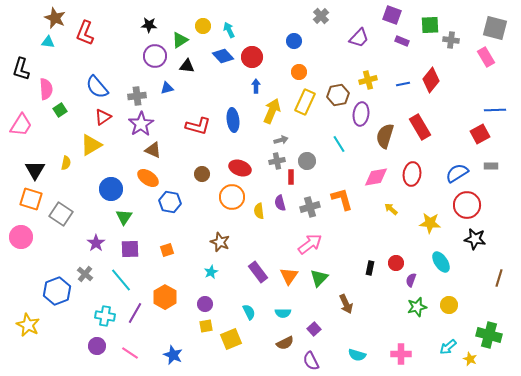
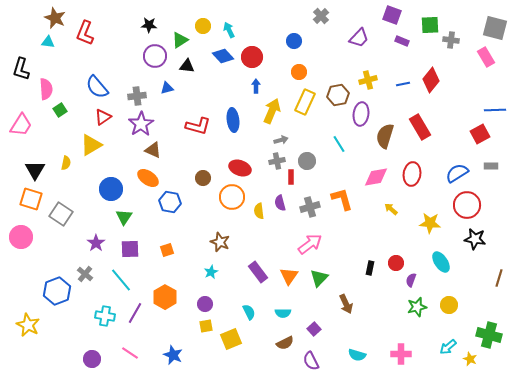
brown circle at (202, 174): moved 1 px right, 4 px down
purple circle at (97, 346): moved 5 px left, 13 px down
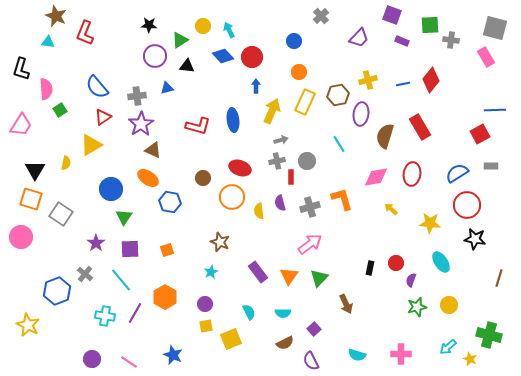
brown star at (55, 18): moved 1 px right, 2 px up
pink line at (130, 353): moved 1 px left, 9 px down
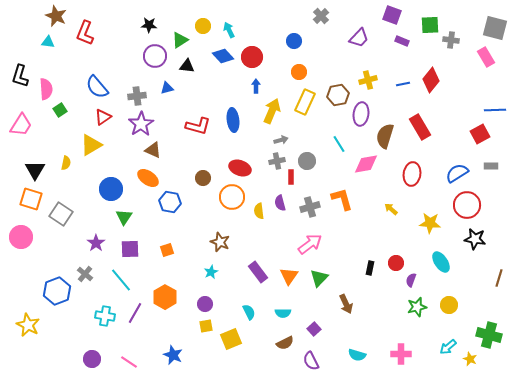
black L-shape at (21, 69): moved 1 px left, 7 px down
pink diamond at (376, 177): moved 10 px left, 13 px up
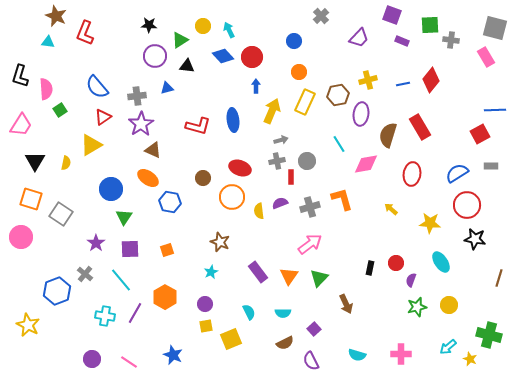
brown semicircle at (385, 136): moved 3 px right, 1 px up
black triangle at (35, 170): moved 9 px up
purple semicircle at (280, 203): rotated 84 degrees clockwise
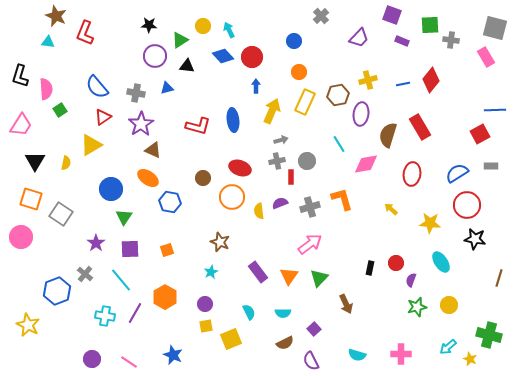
gray cross at (137, 96): moved 1 px left, 3 px up; rotated 18 degrees clockwise
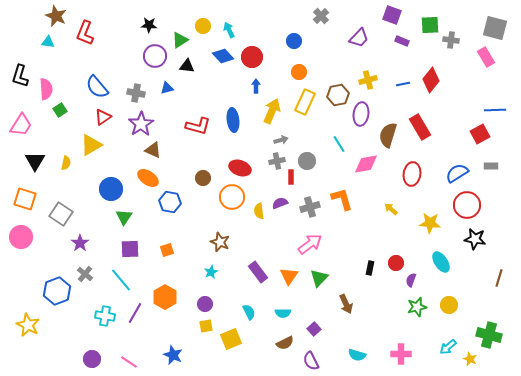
orange square at (31, 199): moved 6 px left
purple star at (96, 243): moved 16 px left
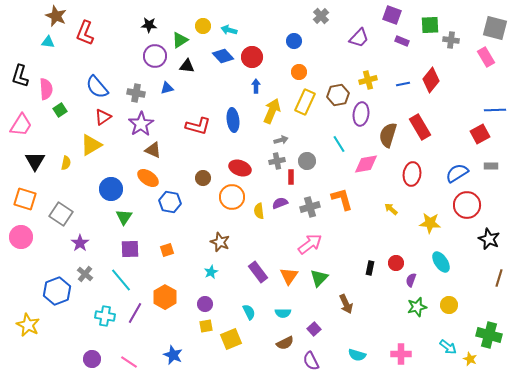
cyan arrow at (229, 30): rotated 49 degrees counterclockwise
black star at (475, 239): moved 14 px right; rotated 15 degrees clockwise
cyan arrow at (448, 347): rotated 102 degrees counterclockwise
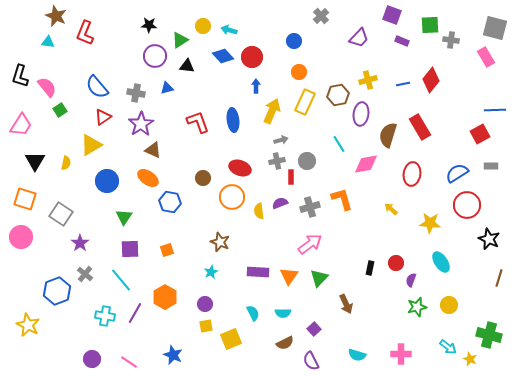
pink semicircle at (46, 89): moved 1 px right, 2 px up; rotated 35 degrees counterclockwise
red L-shape at (198, 126): moved 4 px up; rotated 125 degrees counterclockwise
blue circle at (111, 189): moved 4 px left, 8 px up
purple rectangle at (258, 272): rotated 50 degrees counterclockwise
cyan semicircle at (249, 312): moved 4 px right, 1 px down
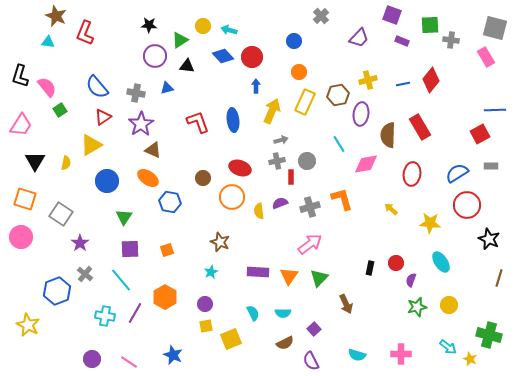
brown semicircle at (388, 135): rotated 15 degrees counterclockwise
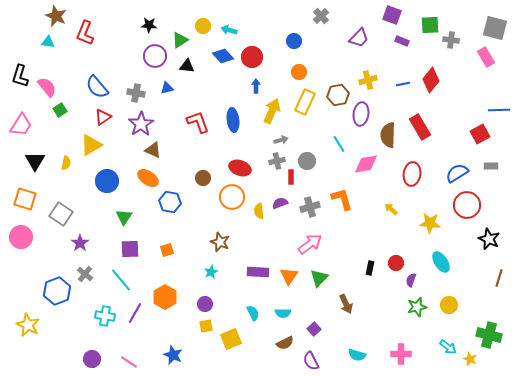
blue line at (495, 110): moved 4 px right
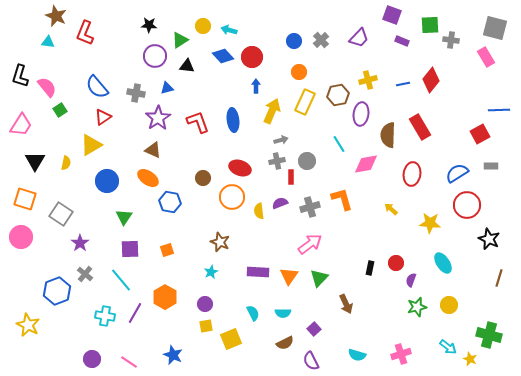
gray cross at (321, 16): moved 24 px down
purple star at (141, 124): moved 17 px right, 6 px up
cyan ellipse at (441, 262): moved 2 px right, 1 px down
pink cross at (401, 354): rotated 18 degrees counterclockwise
